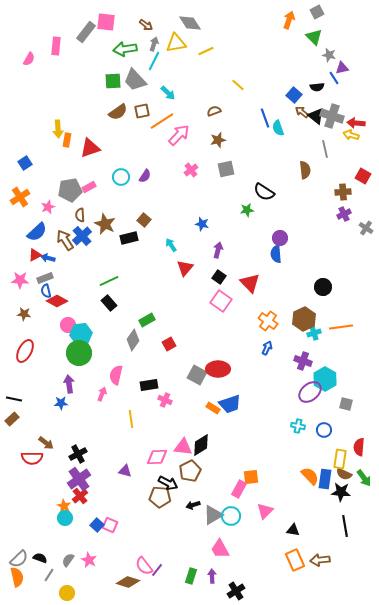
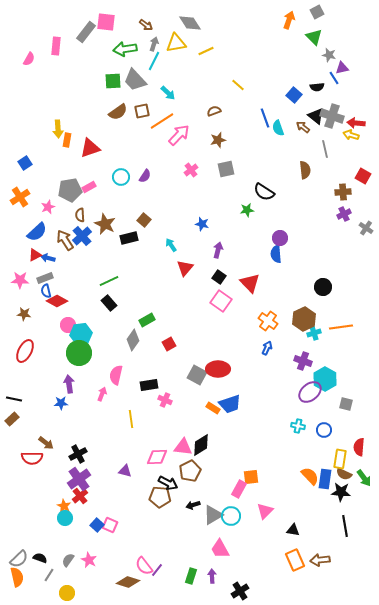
brown arrow at (302, 112): moved 1 px right, 15 px down
black cross at (236, 591): moved 4 px right
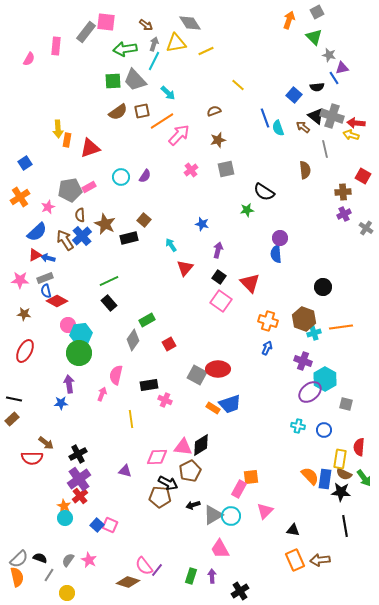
brown hexagon at (304, 319): rotated 15 degrees counterclockwise
orange cross at (268, 321): rotated 18 degrees counterclockwise
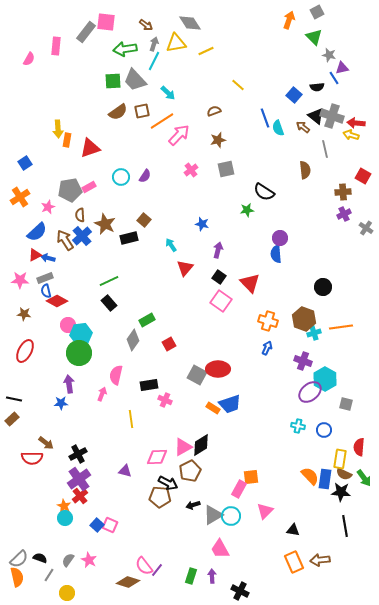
pink triangle at (183, 447): rotated 36 degrees counterclockwise
orange rectangle at (295, 560): moved 1 px left, 2 px down
black cross at (240, 591): rotated 30 degrees counterclockwise
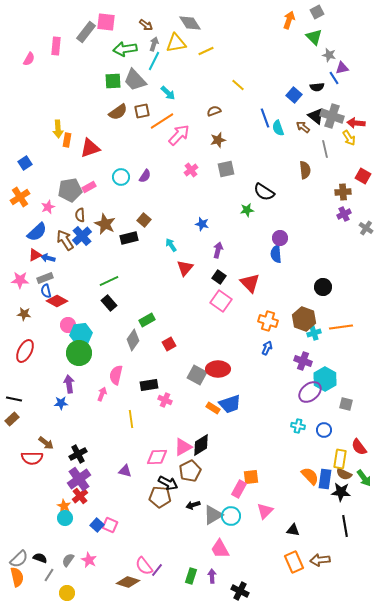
yellow arrow at (351, 135): moved 2 px left, 3 px down; rotated 140 degrees counterclockwise
red semicircle at (359, 447): rotated 42 degrees counterclockwise
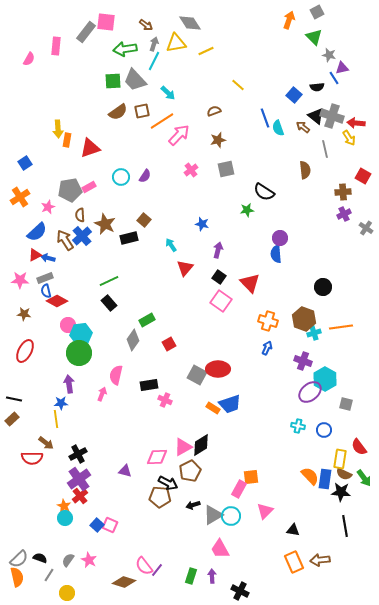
yellow line at (131, 419): moved 75 px left
brown diamond at (128, 582): moved 4 px left
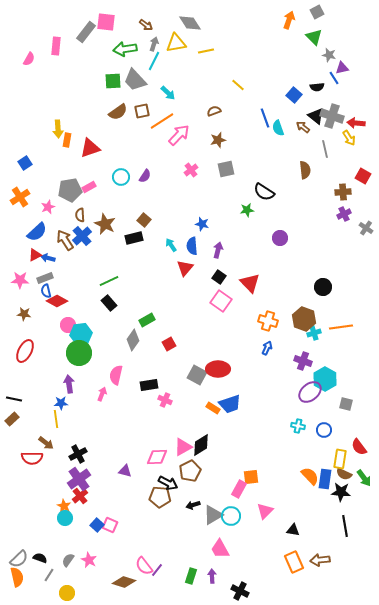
yellow line at (206, 51): rotated 14 degrees clockwise
black rectangle at (129, 238): moved 5 px right
blue semicircle at (276, 254): moved 84 px left, 8 px up
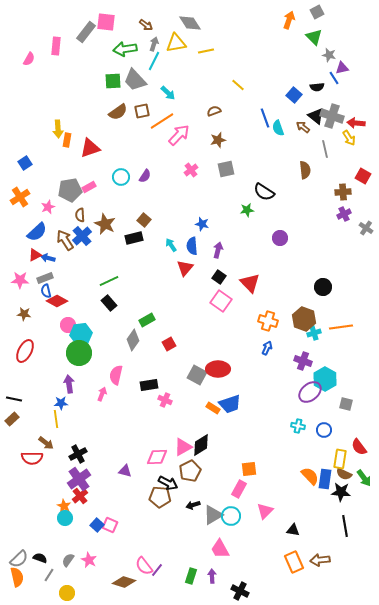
orange square at (251, 477): moved 2 px left, 8 px up
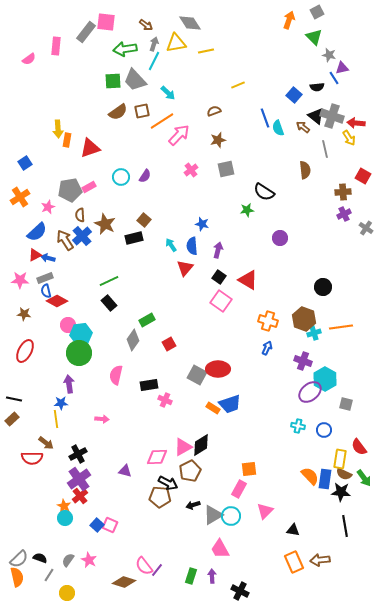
pink semicircle at (29, 59): rotated 24 degrees clockwise
yellow line at (238, 85): rotated 64 degrees counterclockwise
red triangle at (250, 283): moved 2 px left, 3 px up; rotated 15 degrees counterclockwise
pink arrow at (102, 394): moved 25 px down; rotated 72 degrees clockwise
